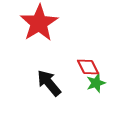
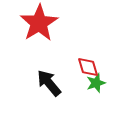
red diamond: rotated 10 degrees clockwise
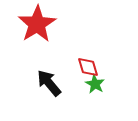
red star: moved 2 px left, 1 px down
green star: moved 1 px left, 1 px down; rotated 24 degrees counterclockwise
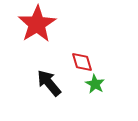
red diamond: moved 6 px left, 5 px up
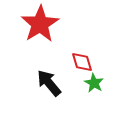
red star: moved 3 px right
green star: moved 1 px left, 1 px up
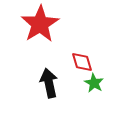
black arrow: rotated 28 degrees clockwise
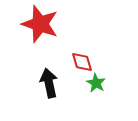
red star: rotated 21 degrees counterclockwise
green star: moved 2 px right
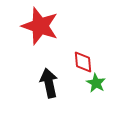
red star: moved 2 px down
red diamond: moved 1 px right; rotated 10 degrees clockwise
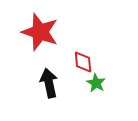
red star: moved 6 px down
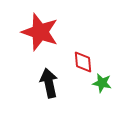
green star: moved 6 px right; rotated 18 degrees counterclockwise
